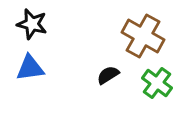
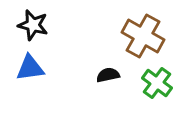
black star: moved 1 px right, 1 px down
black semicircle: rotated 20 degrees clockwise
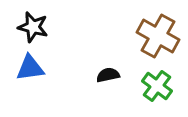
black star: moved 2 px down
brown cross: moved 15 px right
green cross: moved 3 px down
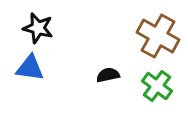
black star: moved 5 px right, 1 px down
blue triangle: rotated 16 degrees clockwise
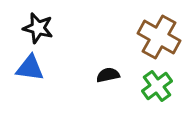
brown cross: moved 1 px right, 1 px down
green cross: rotated 16 degrees clockwise
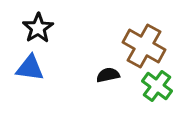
black star: rotated 24 degrees clockwise
brown cross: moved 15 px left, 9 px down
green cross: rotated 16 degrees counterclockwise
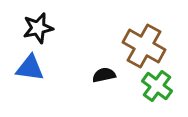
black star: rotated 20 degrees clockwise
black semicircle: moved 4 px left
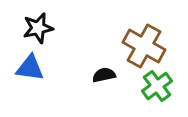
green cross: rotated 16 degrees clockwise
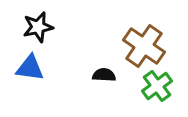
black star: moved 1 px up
brown cross: rotated 6 degrees clockwise
black semicircle: rotated 15 degrees clockwise
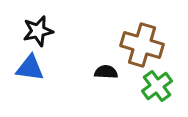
black star: moved 4 px down
brown cross: moved 2 px left, 1 px up; rotated 18 degrees counterclockwise
black semicircle: moved 2 px right, 3 px up
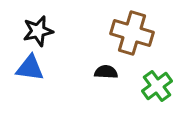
brown cross: moved 10 px left, 12 px up
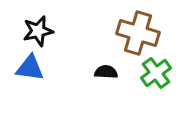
brown cross: moved 6 px right
green cross: moved 1 px left, 13 px up
